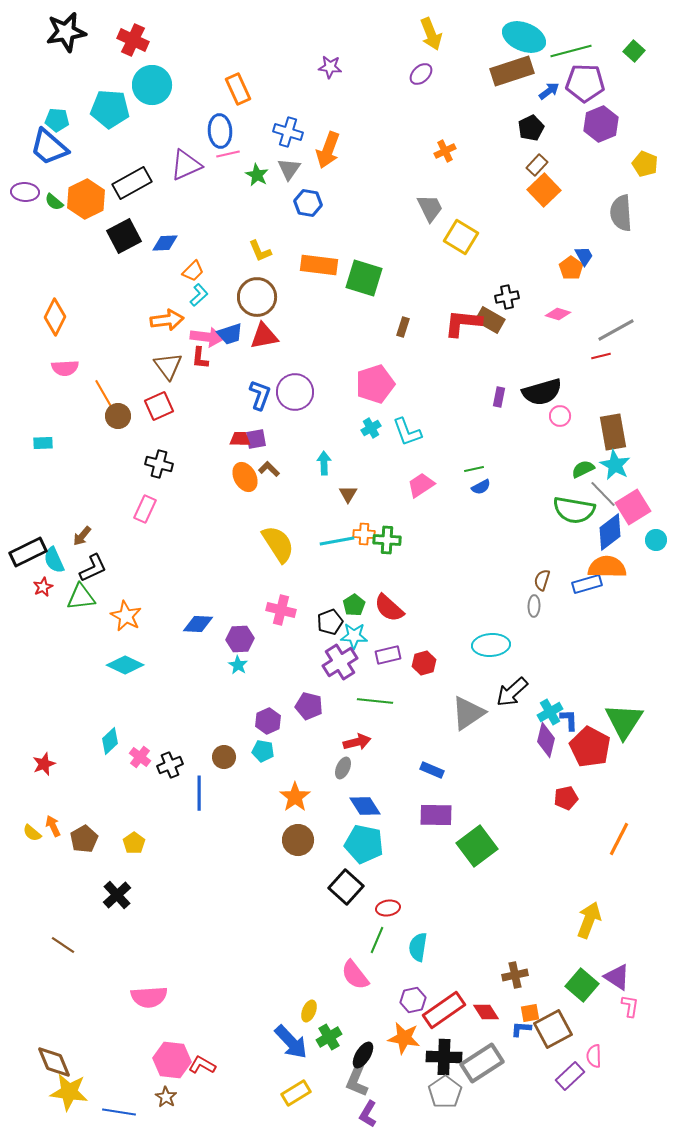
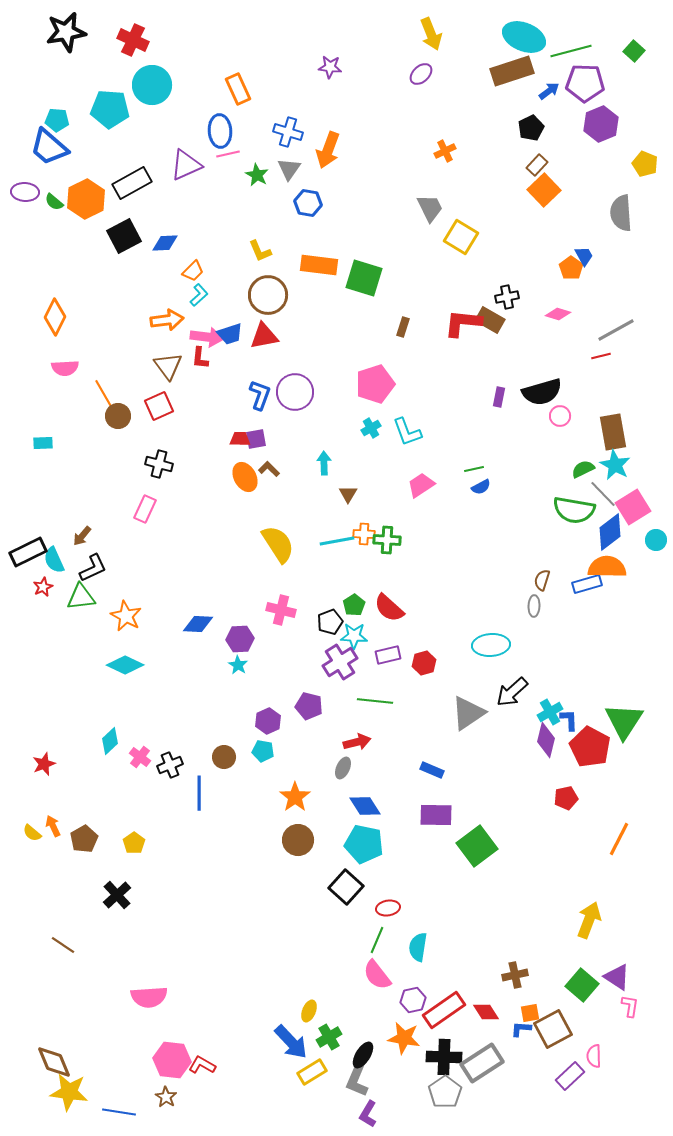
brown circle at (257, 297): moved 11 px right, 2 px up
pink semicircle at (355, 975): moved 22 px right
yellow rectangle at (296, 1093): moved 16 px right, 21 px up
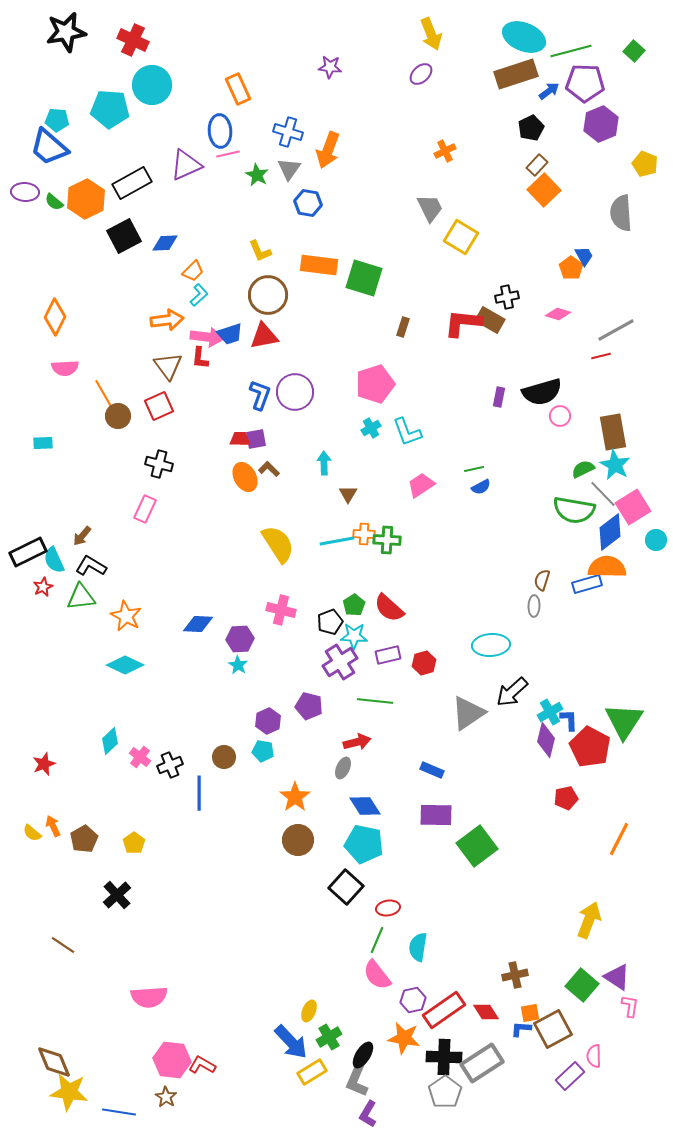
brown rectangle at (512, 71): moved 4 px right, 3 px down
black L-shape at (93, 568): moved 2 px left, 2 px up; rotated 124 degrees counterclockwise
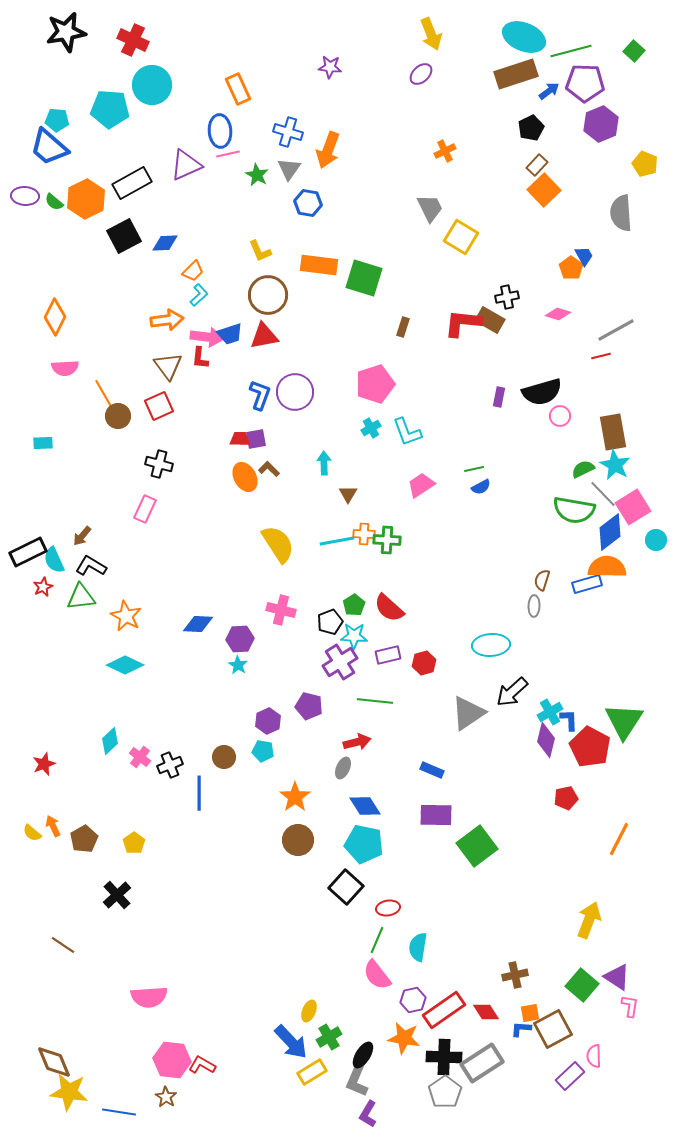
purple ellipse at (25, 192): moved 4 px down
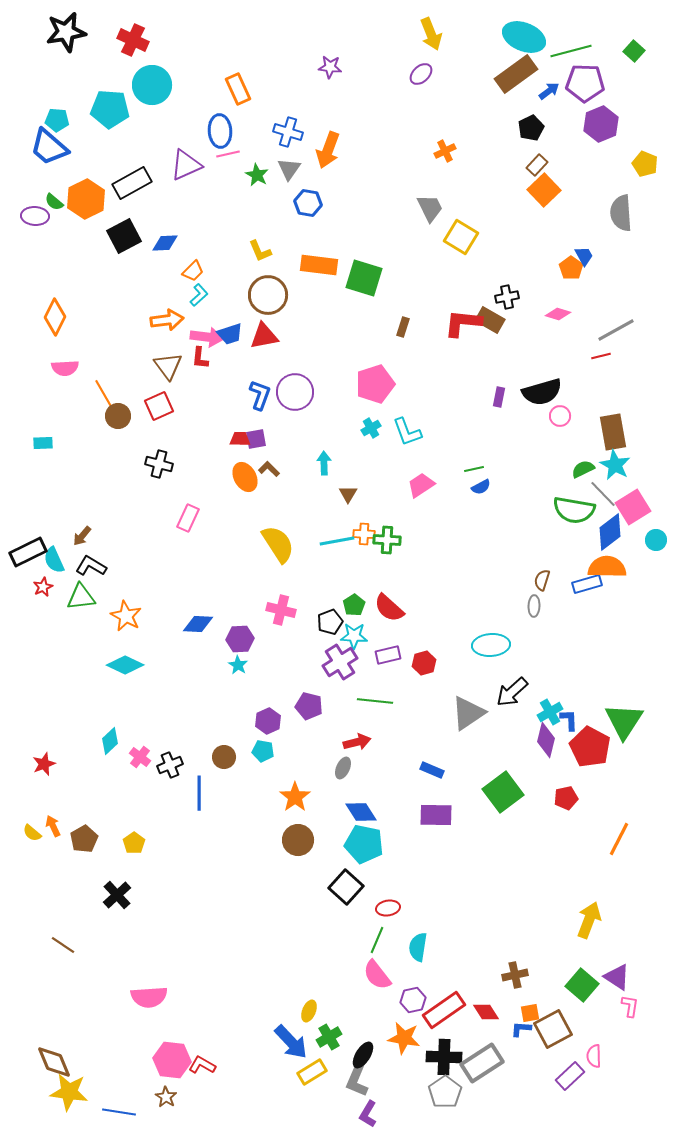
brown rectangle at (516, 74): rotated 18 degrees counterclockwise
purple ellipse at (25, 196): moved 10 px right, 20 px down
pink rectangle at (145, 509): moved 43 px right, 9 px down
blue diamond at (365, 806): moved 4 px left, 6 px down
green square at (477, 846): moved 26 px right, 54 px up
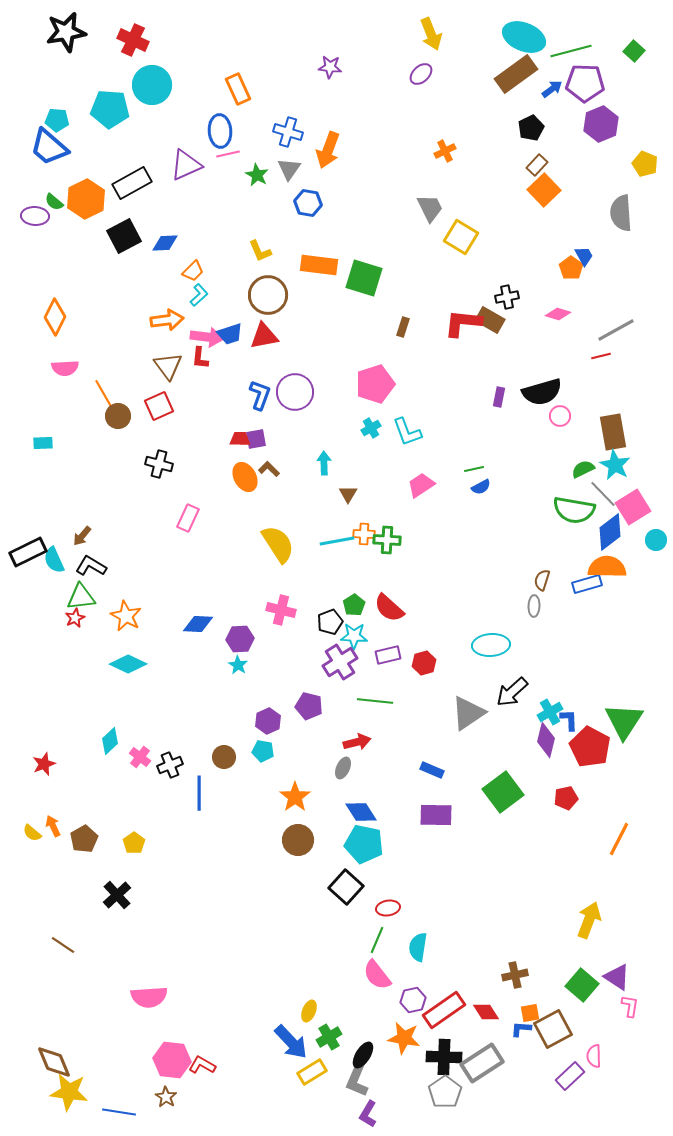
blue arrow at (549, 91): moved 3 px right, 2 px up
red star at (43, 587): moved 32 px right, 31 px down
cyan diamond at (125, 665): moved 3 px right, 1 px up
